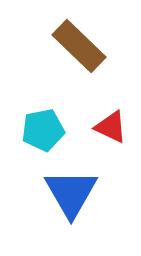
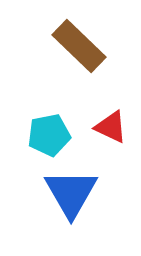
cyan pentagon: moved 6 px right, 5 px down
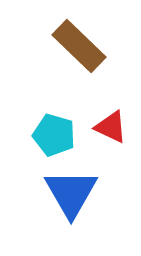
cyan pentagon: moved 5 px right; rotated 27 degrees clockwise
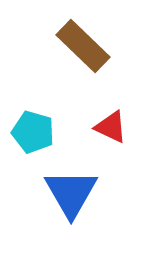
brown rectangle: moved 4 px right
cyan pentagon: moved 21 px left, 3 px up
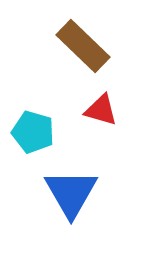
red triangle: moved 10 px left, 17 px up; rotated 9 degrees counterclockwise
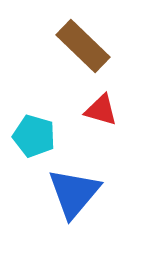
cyan pentagon: moved 1 px right, 4 px down
blue triangle: moved 3 px right; rotated 10 degrees clockwise
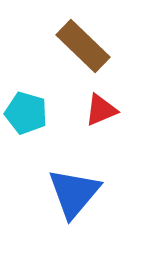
red triangle: rotated 39 degrees counterclockwise
cyan pentagon: moved 8 px left, 23 px up
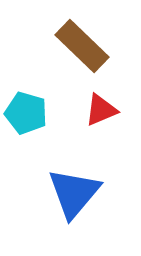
brown rectangle: moved 1 px left
